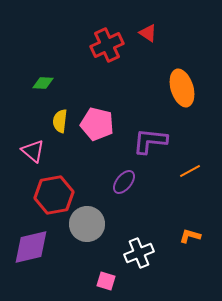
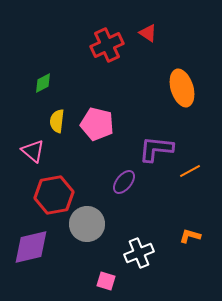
green diamond: rotated 30 degrees counterclockwise
yellow semicircle: moved 3 px left
purple L-shape: moved 6 px right, 8 px down
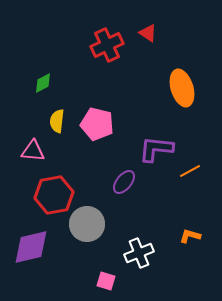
pink triangle: rotated 35 degrees counterclockwise
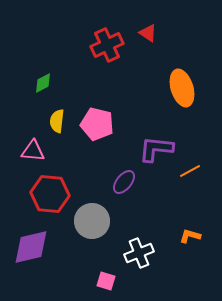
red hexagon: moved 4 px left, 1 px up; rotated 15 degrees clockwise
gray circle: moved 5 px right, 3 px up
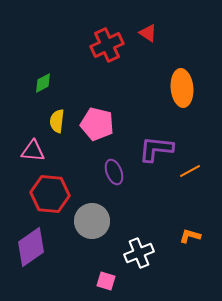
orange ellipse: rotated 12 degrees clockwise
purple ellipse: moved 10 px left, 10 px up; rotated 60 degrees counterclockwise
purple diamond: rotated 21 degrees counterclockwise
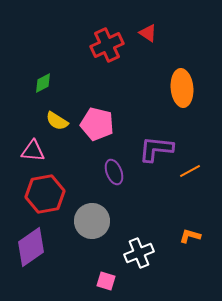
yellow semicircle: rotated 65 degrees counterclockwise
red hexagon: moved 5 px left; rotated 15 degrees counterclockwise
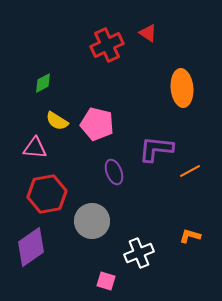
pink triangle: moved 2 px right, 3 px up
red hexagon: moved 2 px right
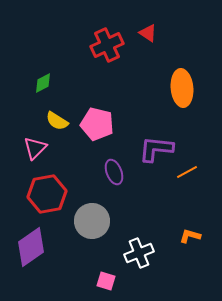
pink triangle: rotated 50 degrees counterclockwise
orange line: moved 3 px left, 1 px down
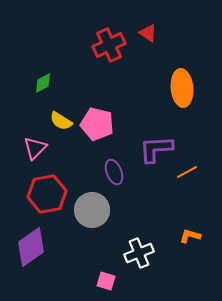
red cross: moved 2 px right
yellow semicircle: moved 4 px right
purple L-shape: rotated 9 degrees counterclockwise
gray circle: moved 11 px up
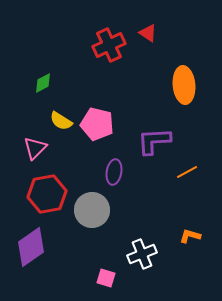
orange ellipse: moved 2 px right, 3 px up
purple L-shape: moved 2 px left, 8 px up
purple ellipse: rotated 30 degrees clockwise
white cross: moved 3 px right, 1 px down
pink square: moved 3 px up
